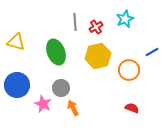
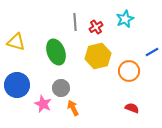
orange circle: moved 1 px down
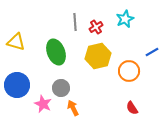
red semicircle: rotated 144 degrees counterclockwise
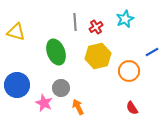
yellow triangle: moved 10 px up
pink star: moved 1 px right, 1 px up
orange arrow: moved 5 px right, 1 px up
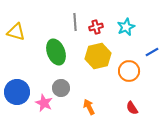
cyan star: moved 1 px right, 8 px down
red cross: rotated 16 degrees clockwise
blue circle: moved 7 px down
orange arrow: moved 11 px right
